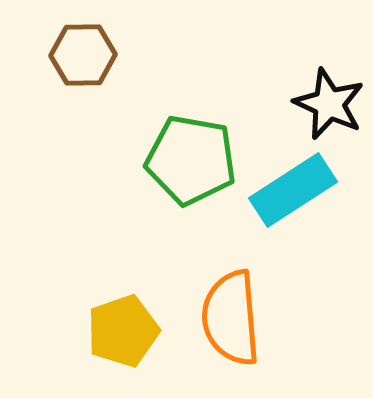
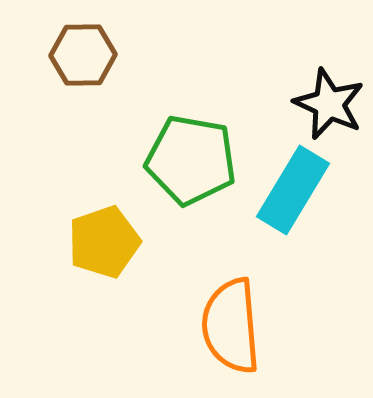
cyan rectangle: rotated 26 degrees counterclockwise
orange semicircle: moved 8 px down
yellow pentagon: moved 19 px left, 89 px up
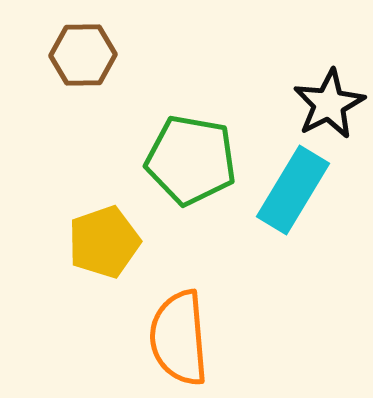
black star: rotated 20 degrees clockwise
orange semicircle: moved 52 px left, 12 px down
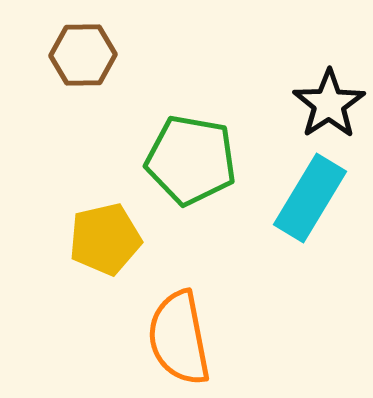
black star: rotated 6 degrees counterclockwise
cyan rectangle: moved 17 px right, 8 px down
yellow pentagon: moved 1 px right, 3 px up; rotated 6 degrees clockwise
orange semicircle: rotated 6 degrees counterclockwise
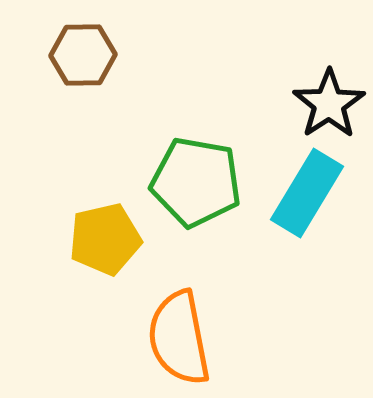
green pentagon: moved 5 px right, 22 px down
cyan rectangle: moved 3 px left, 5 px up
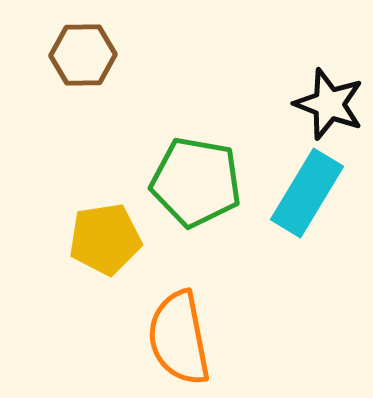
black star: rotated 18 degrees counterclockwise
yellow pentagon: rotated 4 degrees clockwise
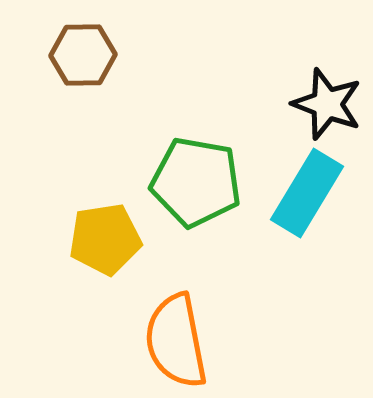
black star: moved 2 px left
orange semicircle: moved 3 px left, 3 px down
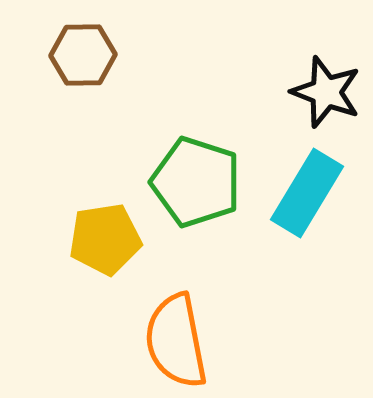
black star: moved 1 px left, 12 px up
green pentagon: rotated 8 degrees clockwise
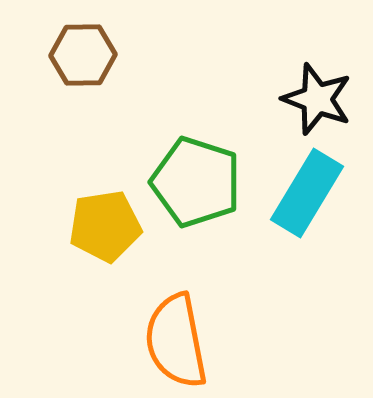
black star: moved 9 px left, 7 px down
yellow pentagon: moved 13 px up
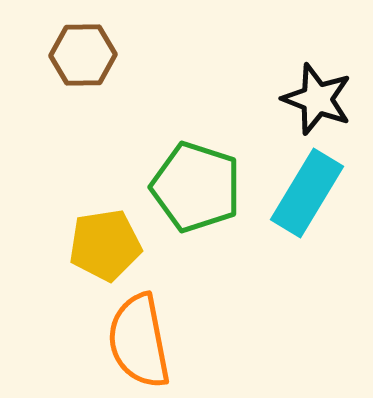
green pentagon: moved 5 px down
yellow pentagon: moved 19 px down
orange semicircle: moved 37 px left
